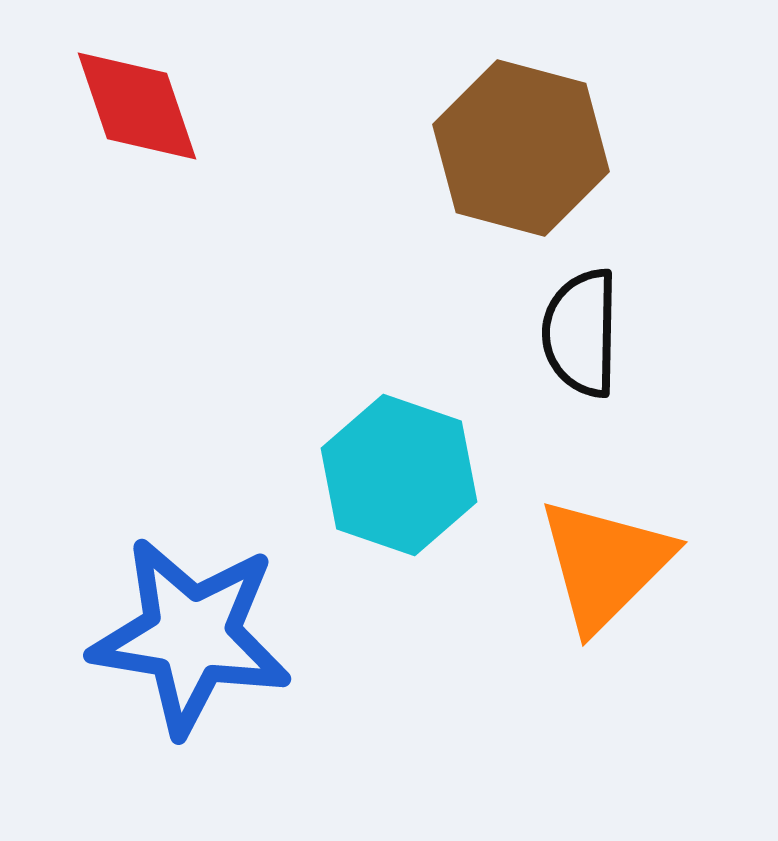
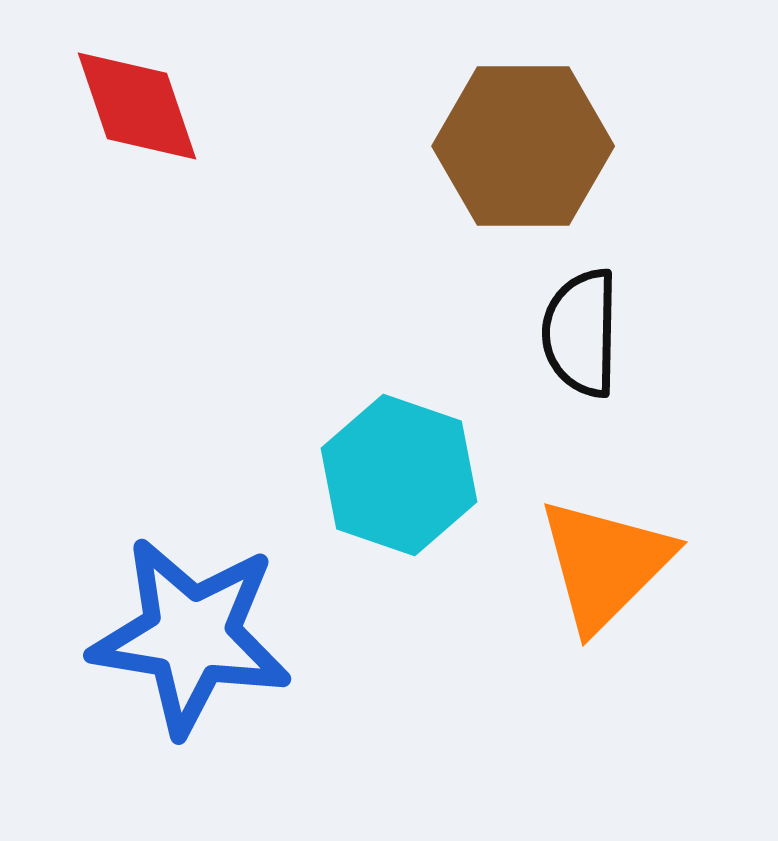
brown hexagon: moved 2 px right, 2 px up; rotated 15 degrees counterclockwise
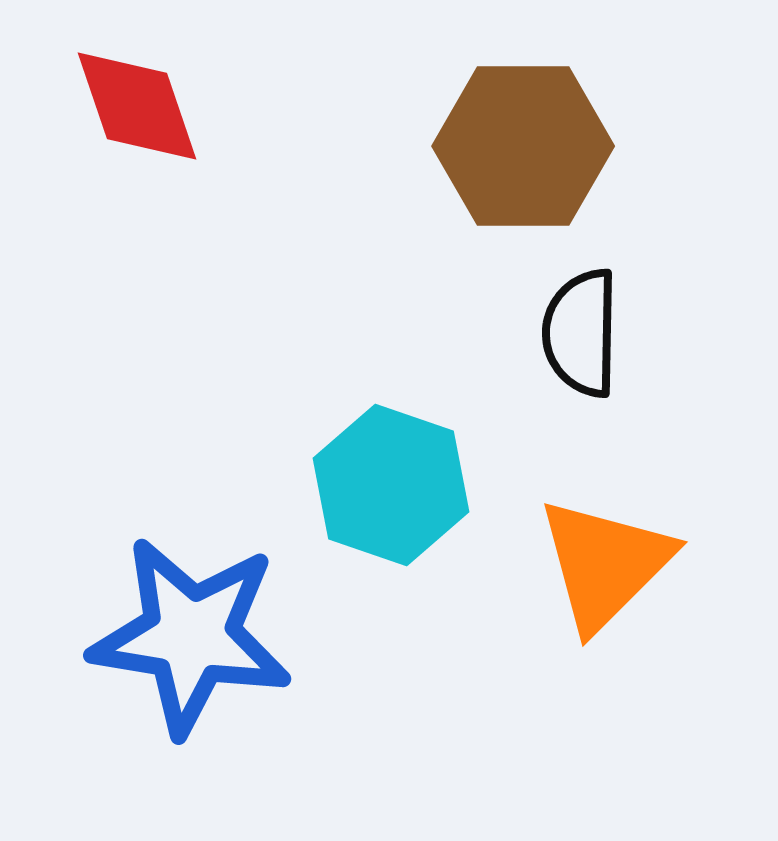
cyan hexagon: moved 8 px left, 10 px down
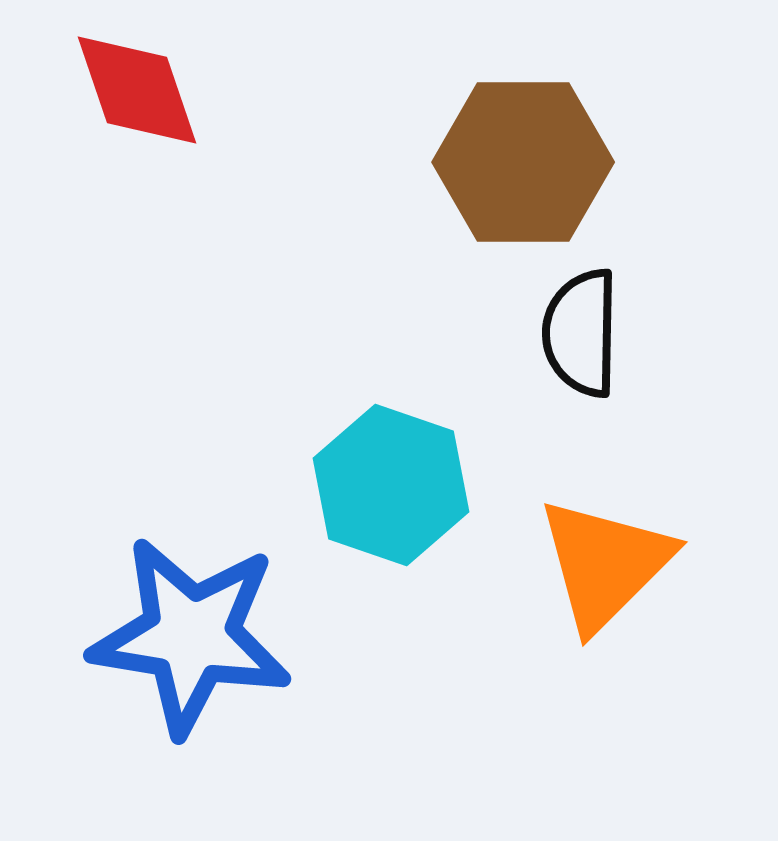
red diamond: moved 16 px up
brown hexagon: moved 16 px down
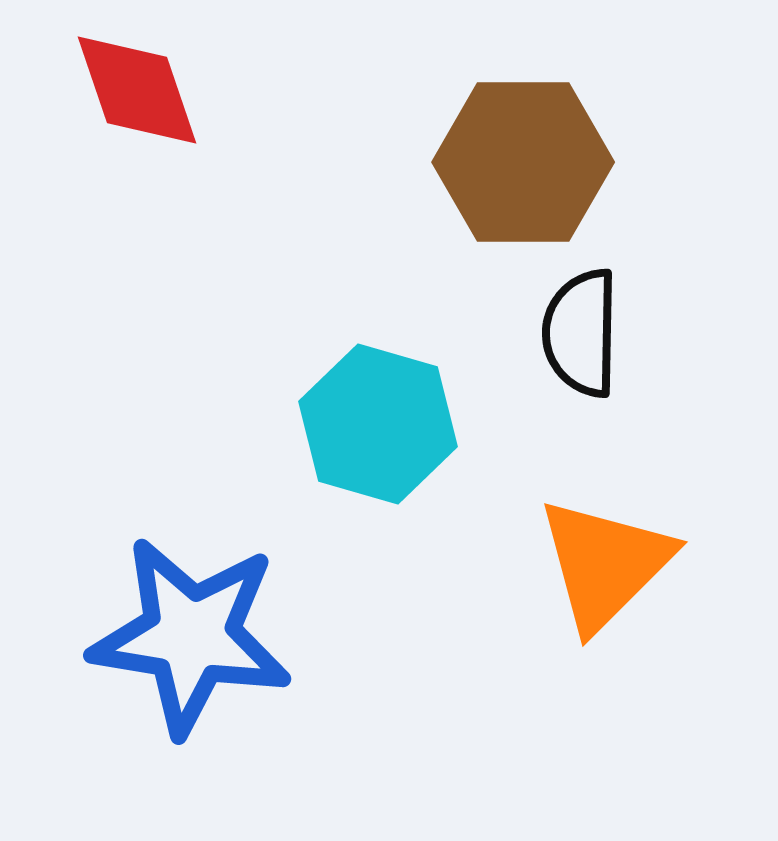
cyan hexagon: moved 13 px left, 61 px up; rotated 3 degrees counterclockwise
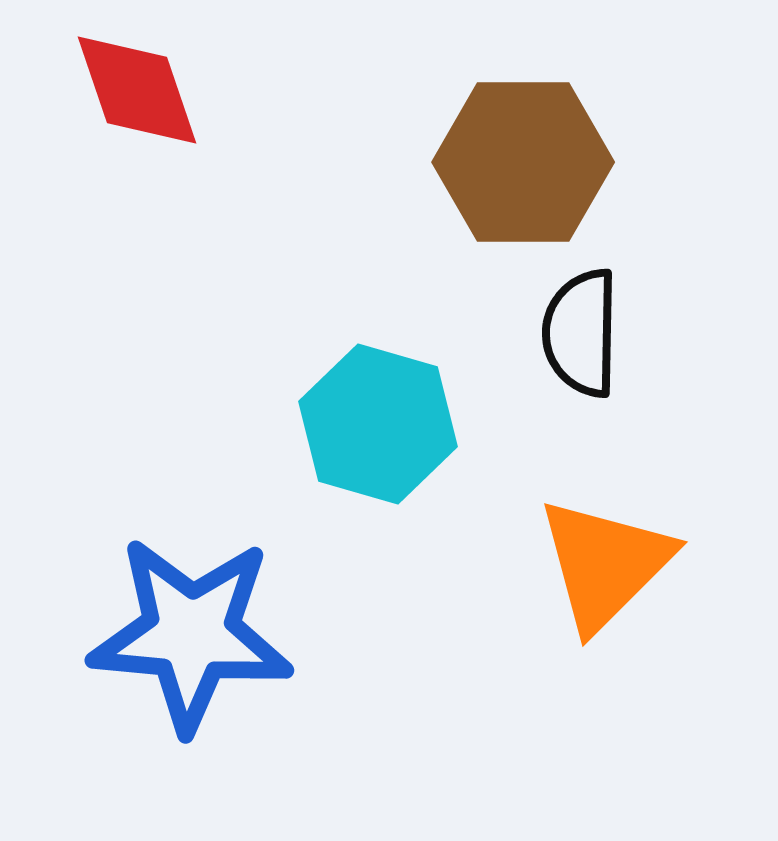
blue star: moved 2 px up; rotated 4 degrees counterclockwise
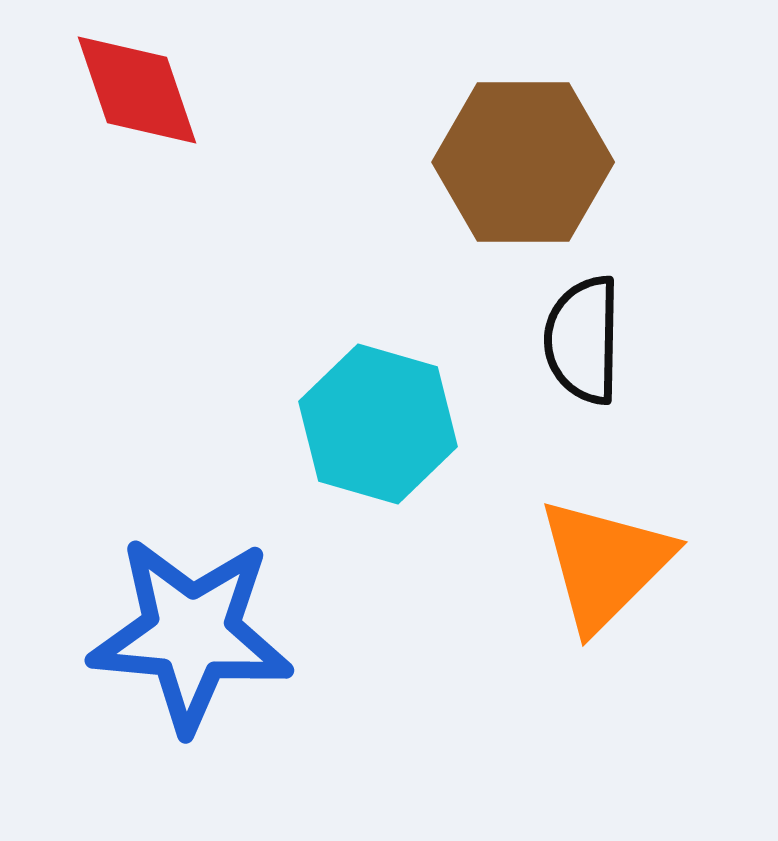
black semicircle: moved 2 px right, 7 px down
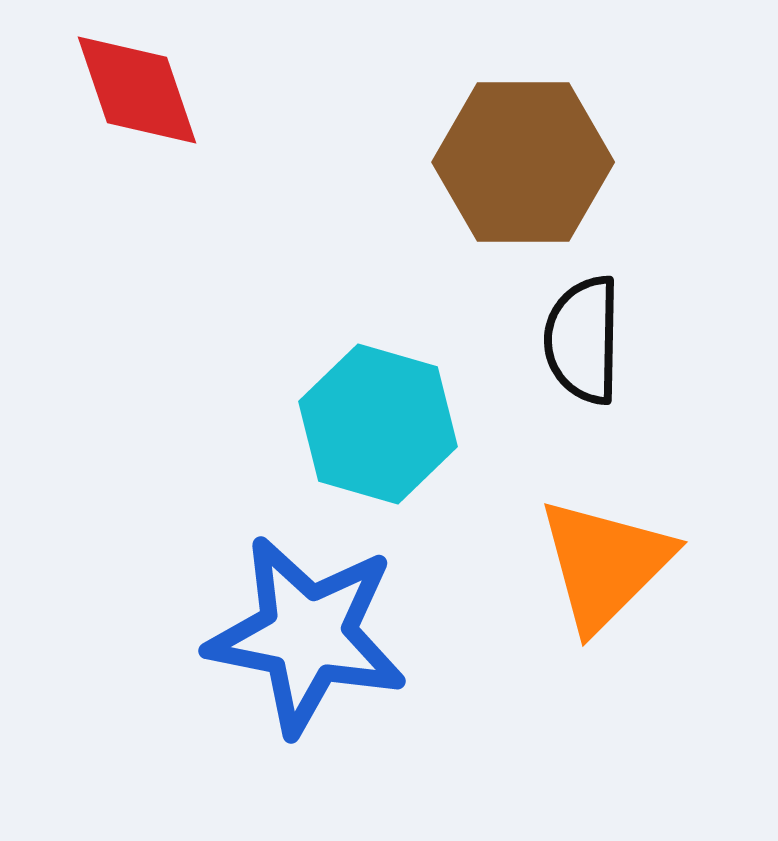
blue star: moved 116 px right, 1 px down; rotated 6 degrees clockwise
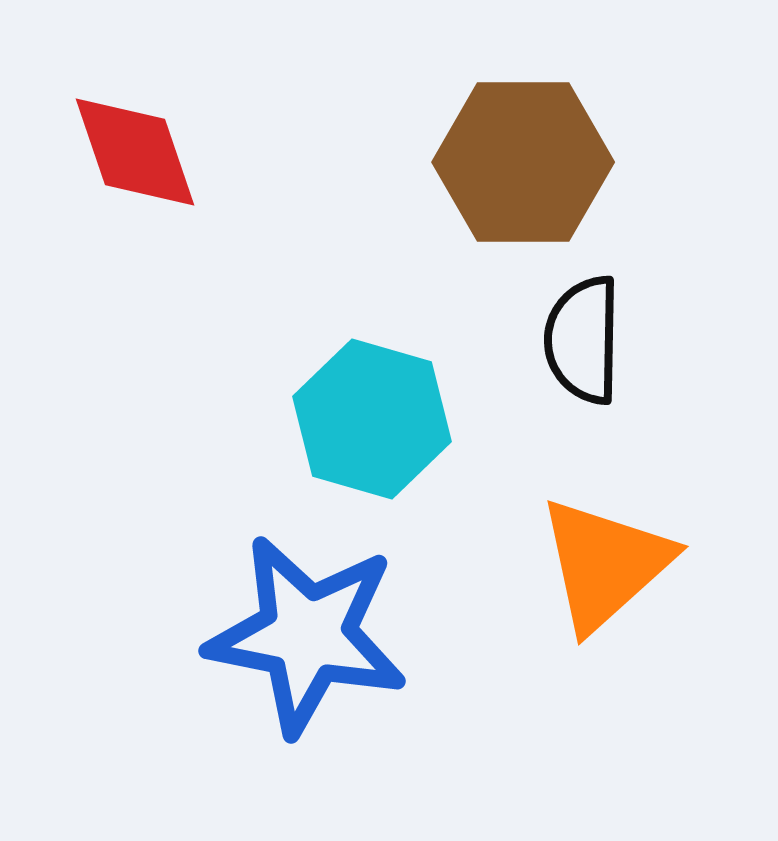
red diamond: moved 2 px left, 62 px down
cyan hexagon: moved 6 px left, 5 px up
orange triangle: rotated 3 degrees clockwise
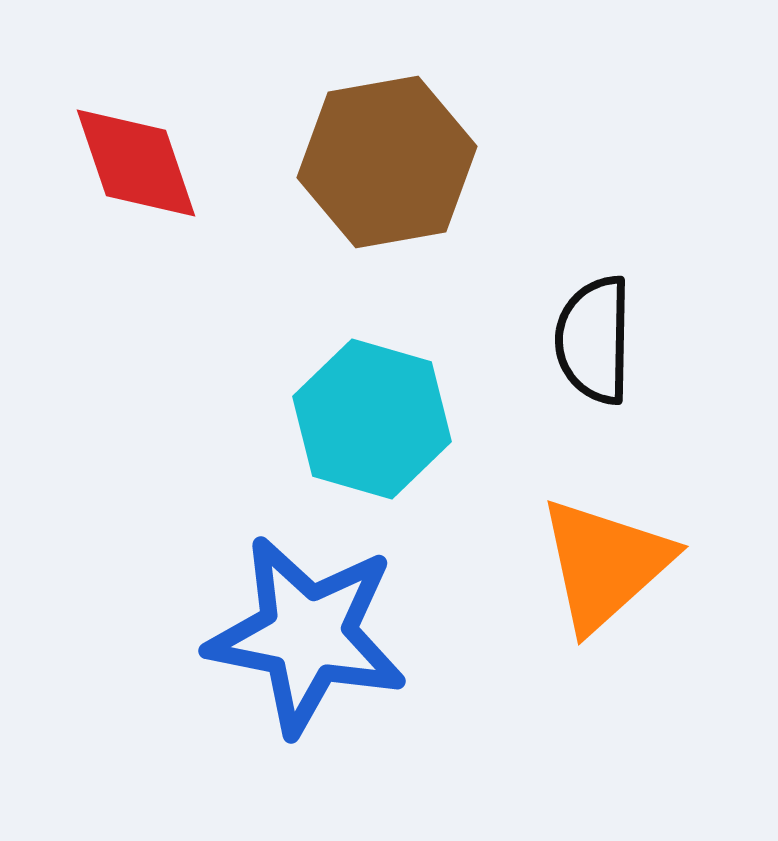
red diamond: moved 1 px right, 11 px down
brown hexagon: moved 136 px left; rotated 10 degrees counterclockwise
black semicircle: moved 11 px right
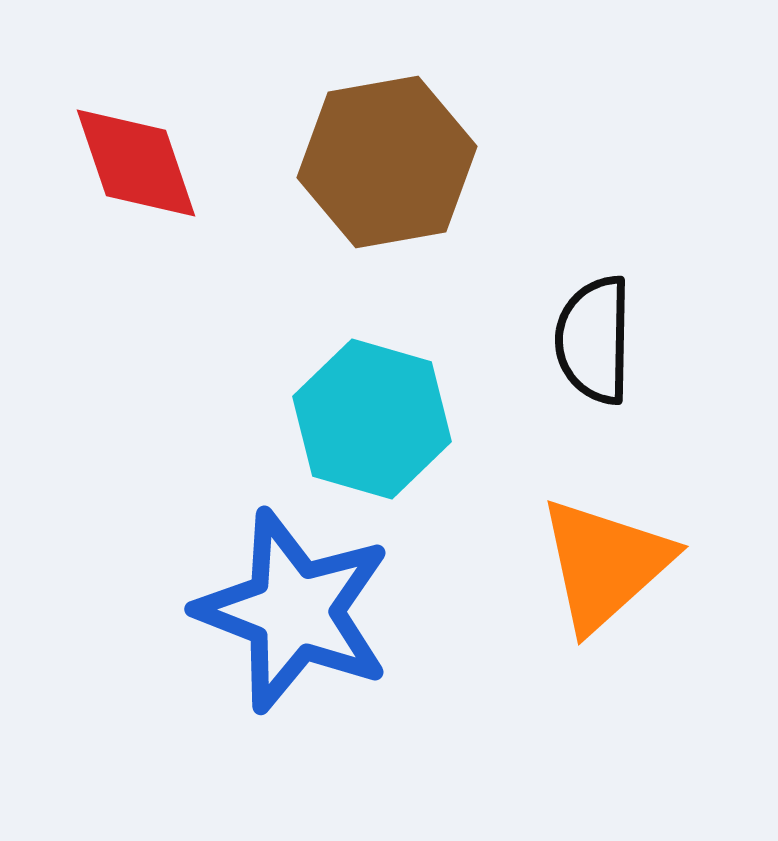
blue star: moved 13 px left, 24 px up; rotated 10 degrees clockwise
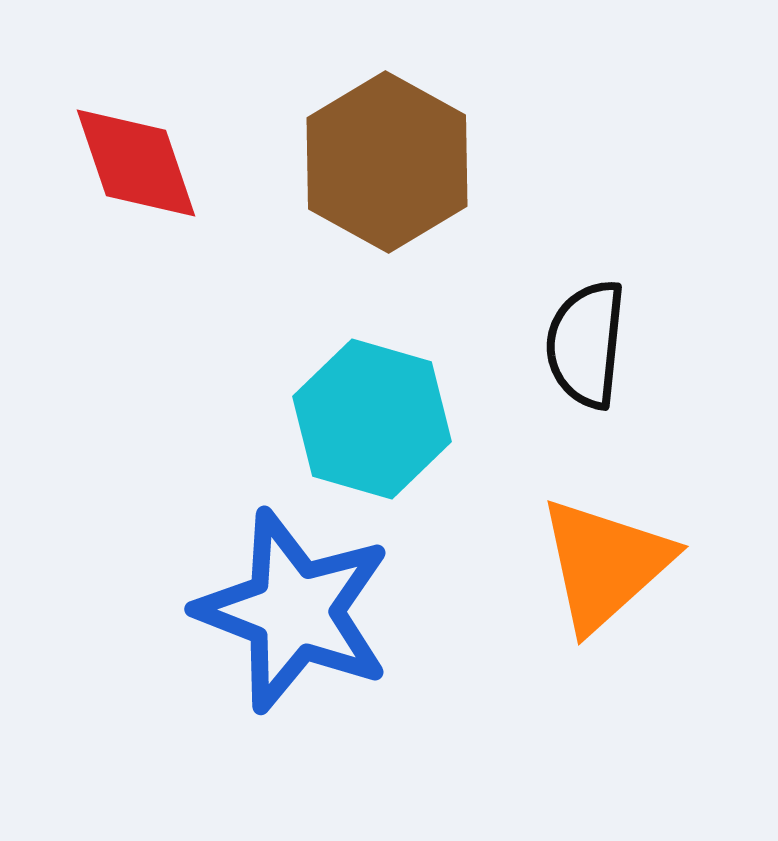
brown hexagon: rotated 21 degrees counterclockwise
black semicircle: moved 8 px left, 4 px down; rotated 5 degrees clockwise
